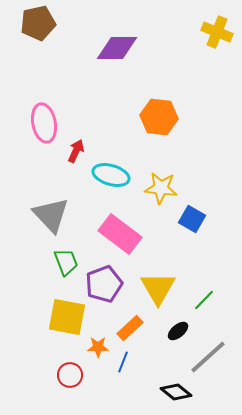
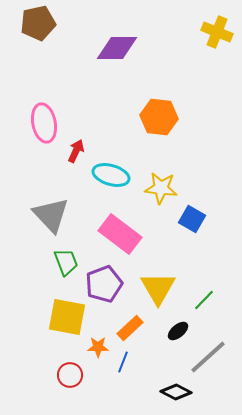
black diamond: rotated 12 degrees counterclockwise
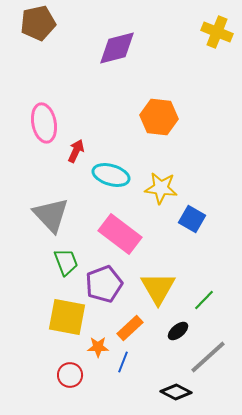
purple diamond: rotated 15 degrees counterclockwise
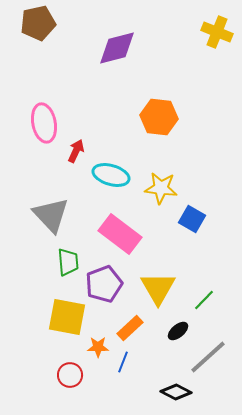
green trapezoid: moved 2 px right; rotated 16 degrees clockwise
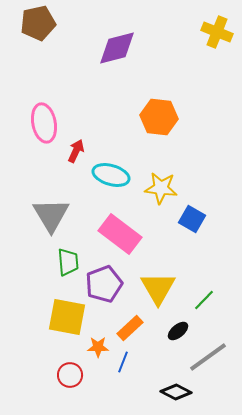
gray triangle: rotated 12 degrees clockwise
gray line: rotated 6 degrees clockwise
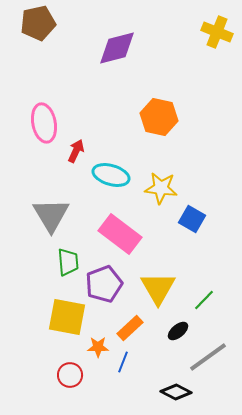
orange hexagon: rotated 6 degrees clockwise
